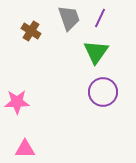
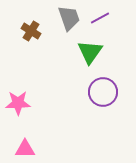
purple line: rotated 36 degrees clockwise
green triangle: moved 6 px left
pink star: moved 1 px right, 1 px down
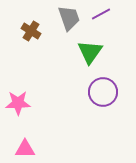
purple line: moved 1 px right, 4 px up
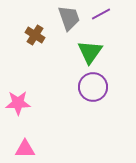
brown cross: moved 4 px right, 4 px down
purple circle: moved 10 px left, 5 px up
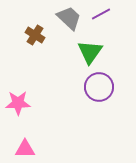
gray trapezoid: rotated 28 degrees counterclockwise
purple circle: moved 6 px right
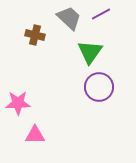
brown cross: rotated 18 degrees counterclockwise
pink triangle: moved 10 px right, 14 px up
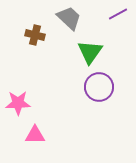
purple line: moved 17 px right
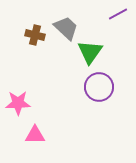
gray trapezoid: moved 3 px left, 10 px down
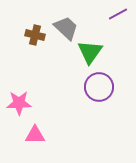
pink star: moved 1 px right
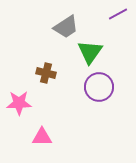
gray trapezoid: moved 1 px up; rotated 104 degrees clockwise
brown cross: moved 11 px right, 38 px down
pink triangle: moved 7 px right, 2 px down
